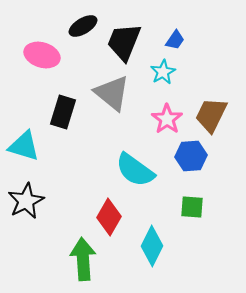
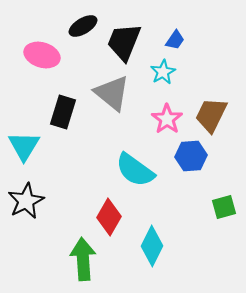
cyan triangle: rotated 44 degrees clockwise
green square: moved 32 px right; rotated 20 degrees counterclockwise
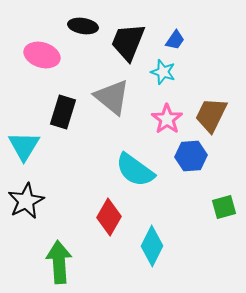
black ellipse: rotated 40 degrees clockwise
black trapezoid: moved 4 px right
cyan star: rotated 25 degrees counterclockwise
gray triangle: moved 4 px down
green arrow: moved 24 px left, 3 px down
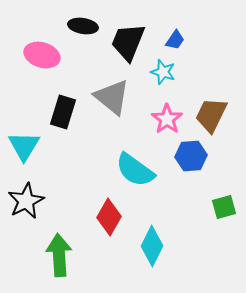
green arrow: moved 7 px up
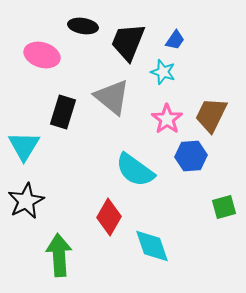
cyan diamond: rotated 45 degrees counterclockwise
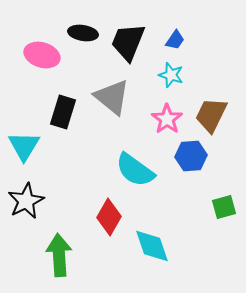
black ellipse: moved 7 px down
cyan star: moved 8 px right, 3 px down
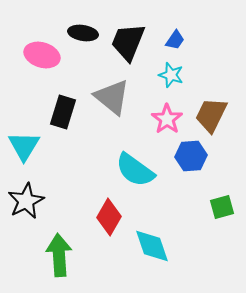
green square: moved 2 px left
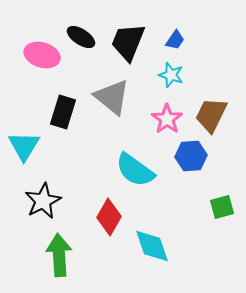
black ellipse: moved 2 px left, 4 px down; rotated 24 degrees clockwise
black star: moved 17 px right
